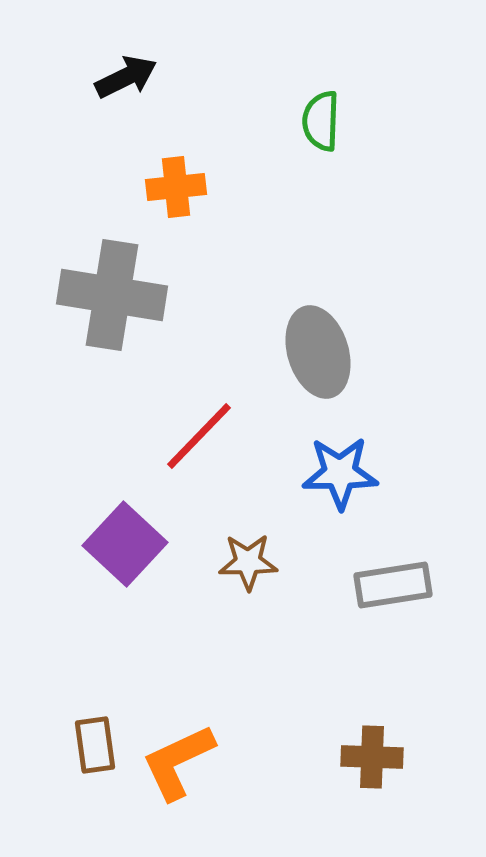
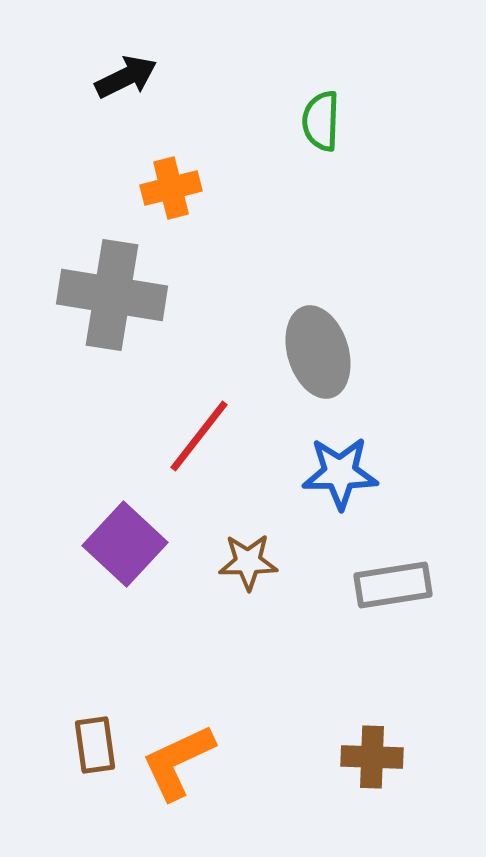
orange cross: moved 5 px left, 1 px down; rotated 8 degrees counterclockwise
red line: rotated 6 degrees counterclockwise
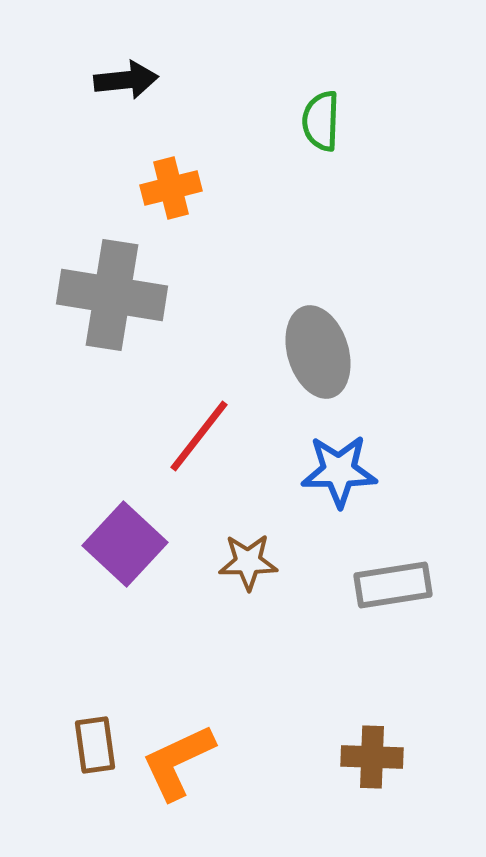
black arrow: moved 3 px down; rotated 20 degrees clockwise
blue star: moved 1 px left, 2 px up
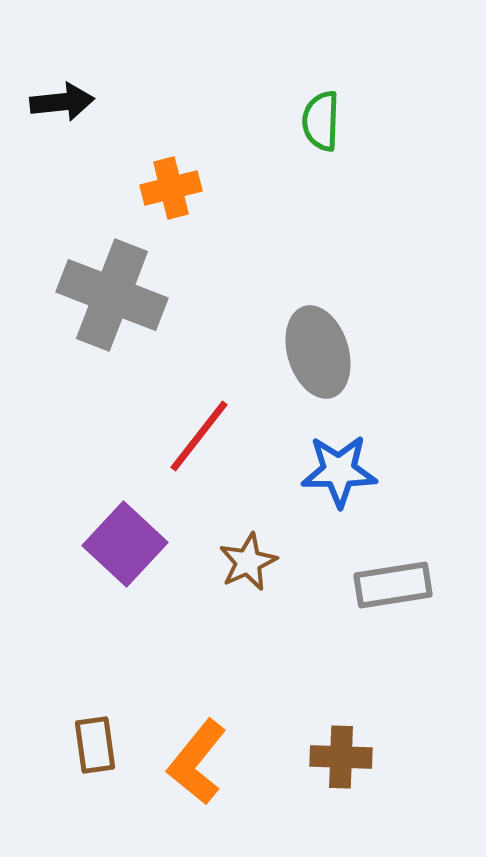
black arrow: moved 64 px left, 22 px down
gray cross: rotated 12 degrees clockwise
brown star: rotated 24 degrees counterclockwise
brown cross: moved 31 px left
orange L-shape: moved 19 px right; rotated 26 degrees counterclockwise
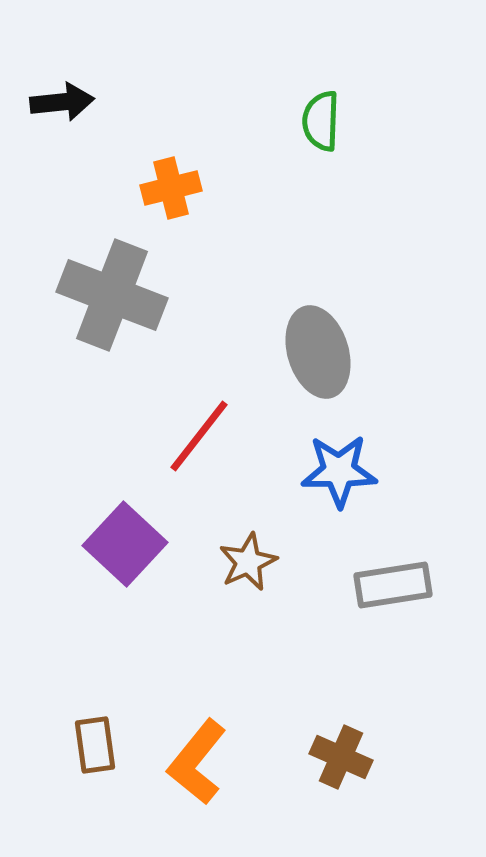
brown cross: rotated 22 degrees clockwise
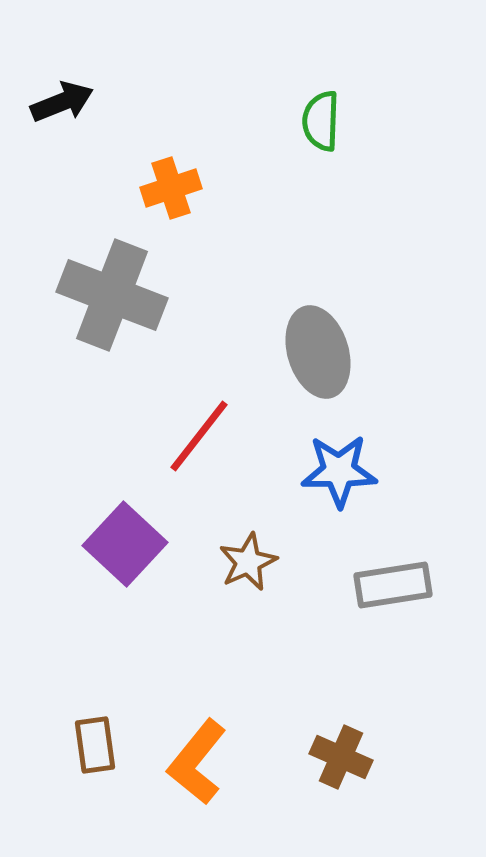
black arrow: rotated 16 degrees counterclockwise
orange cross: rotated 4 degrees counterclockwise
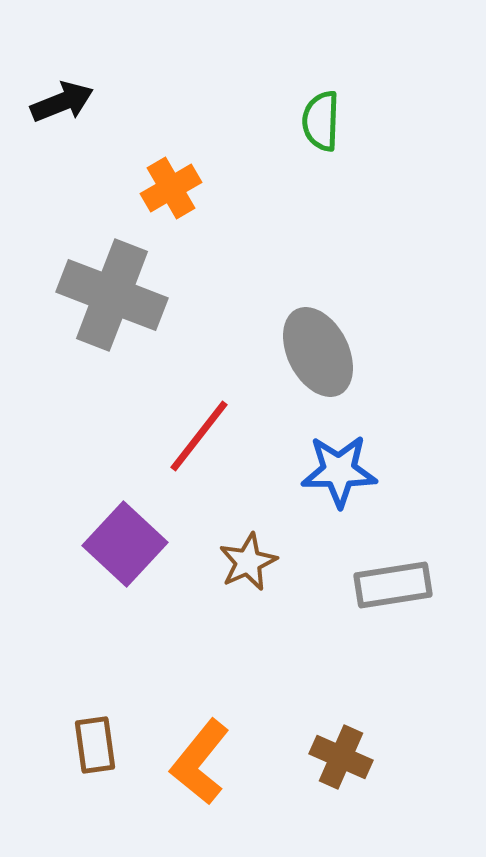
orange cross: rotated 12 degrees counterclockwise
gray ellipse: rotated 10 degrees counterclockwise
orange L-shape: moved 3 px right
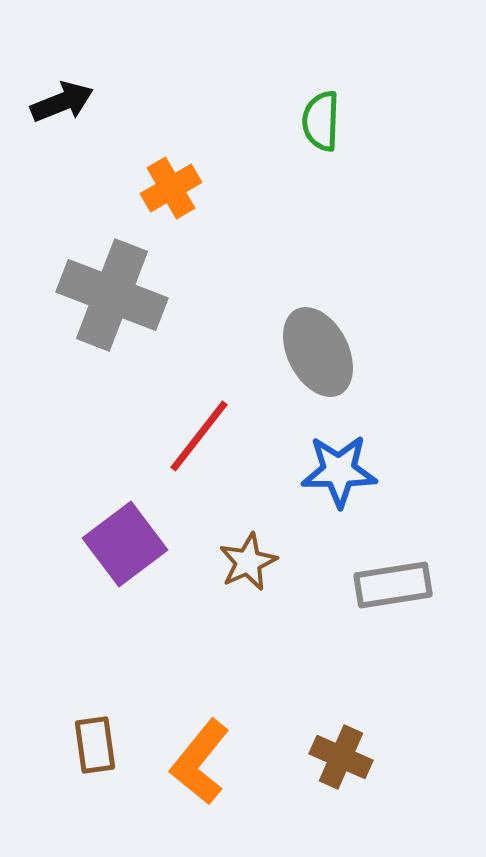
purple square: rotated 10 degrees clockwise
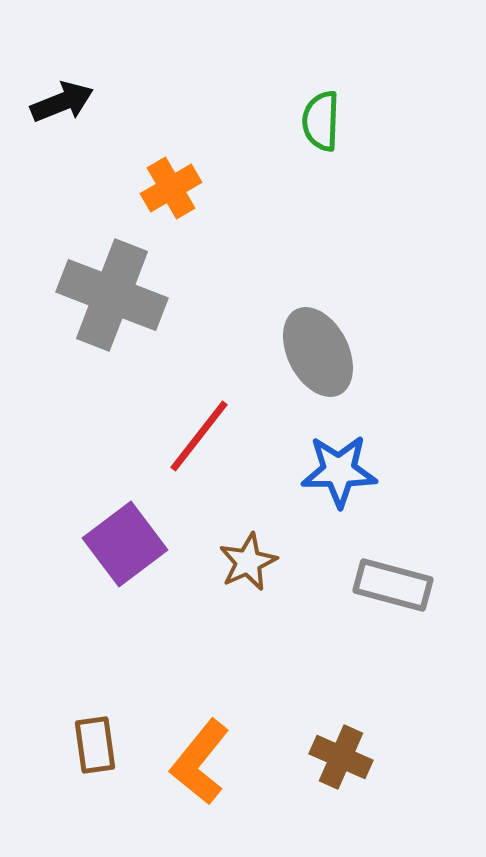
gray rectangle: rotated 24 degrees clockwise
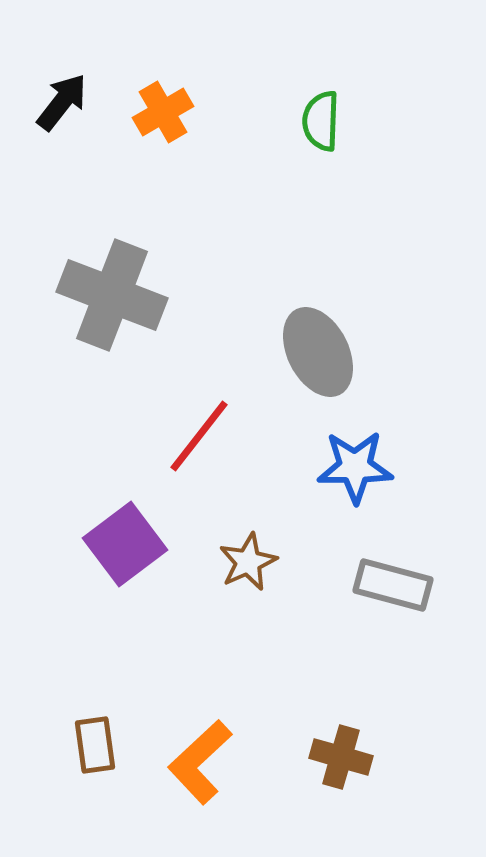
black arrow: rotated 30 degrees counterclockwise
orange cross: moved 8 px left, 76 px up
blue star: moved 16 px right, 4 px up
brown cross: rotated 8 degrees counterclockwise
orange L-shape: rotated 8 degrees clockwise
